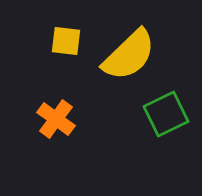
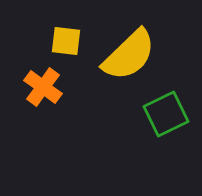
orange cross: moved 13 px left, 32 px up
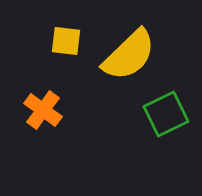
orange cross: moved 23 px down
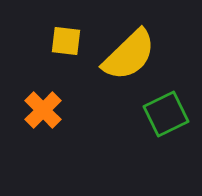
orange cross: rotated 9 degrees clockwise
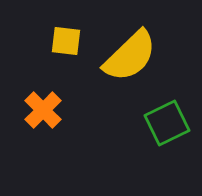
yellow semicircle: moved 1 px right, 1 px down
green square: moved 1 px right, 9 px down
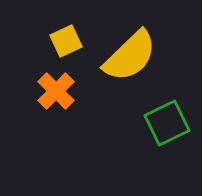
yellow square: rotated 32 degrees counterclockwise
orange cross: moved 13 px right, 19 px up
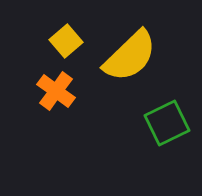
yellow square: rotated 16 degrees counterclockwise
orange cross: rotated 9 degrees counterclockwise
